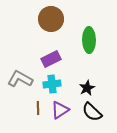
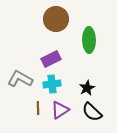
brown circle: moved 5 px right
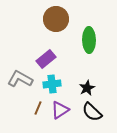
purple rectangle: moved 5 px left; rotated 12 degrees counterclockwise
brown line: rotated 24 degrees clockwise
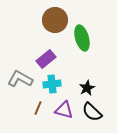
brown circle: moved 1 px left, 1 px down
green ellipse: moved 7 px left, 2 px up; rotated 15 degrees counterclockwise
purple triangle: moved 4 px right; rotated 48 degrees clockwise
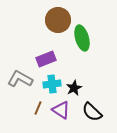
brown circle: moved 3 px right
purple rectangle: rotated 18 degrees clockwise
black star: moved 13 px left
purple triangle: moved 3 px left; rotated 18 degrees clockwise
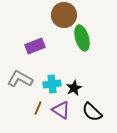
brown circle: moved 6 px right, 5 px up
purple rectangle: moved 11 px left, 13 px up
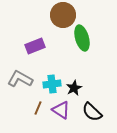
brown circle: moved 1 px left
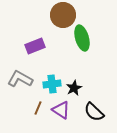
black semicircle: moved 2 px right
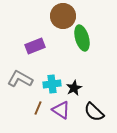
brown circle: moved 1 px down
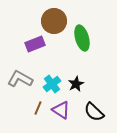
brown circle: moved 9 px left, 5 px down
purple rectangle: moved 2 px up
cyan cross: rotated 30 degrees counterclockwise
black star: moved 2 px right, 4 px up
